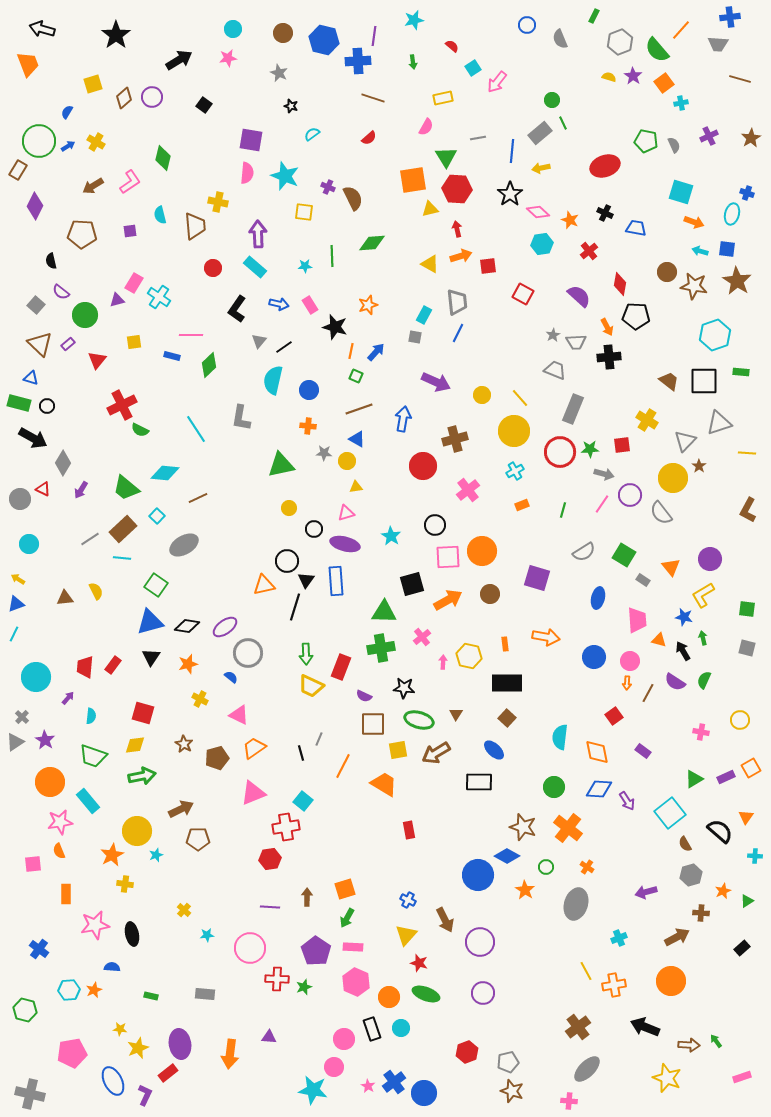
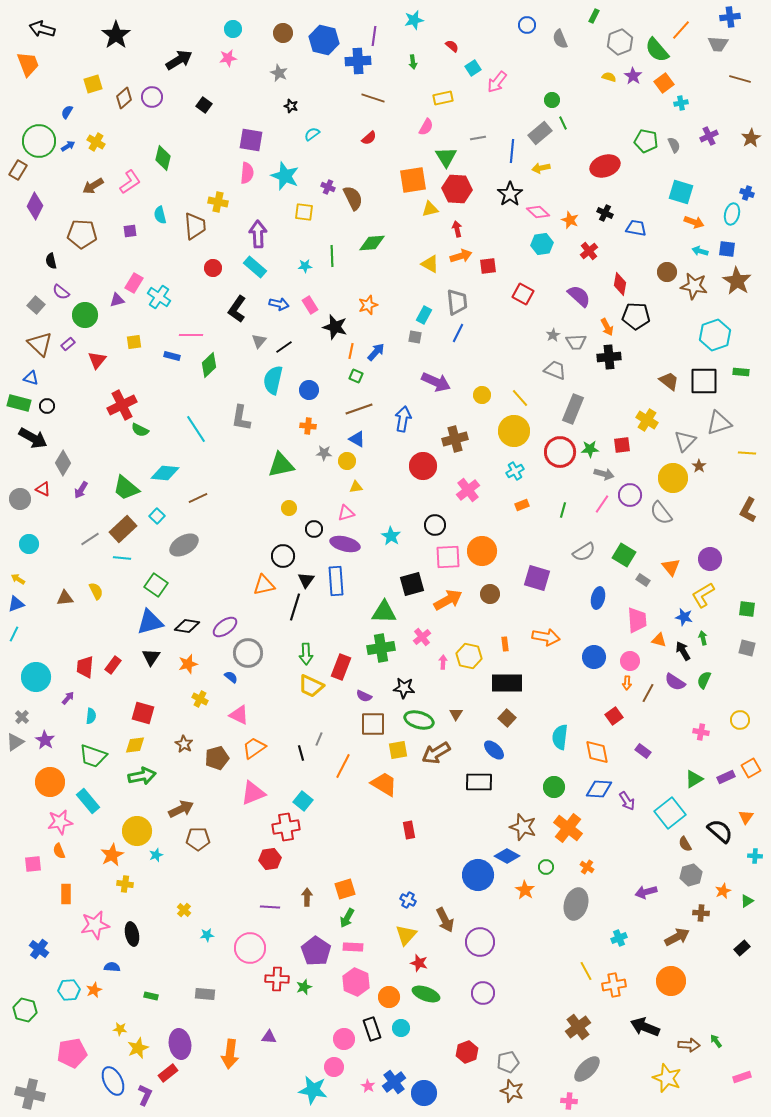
black circle at (287, 561): moved 4 px left, 5 px up
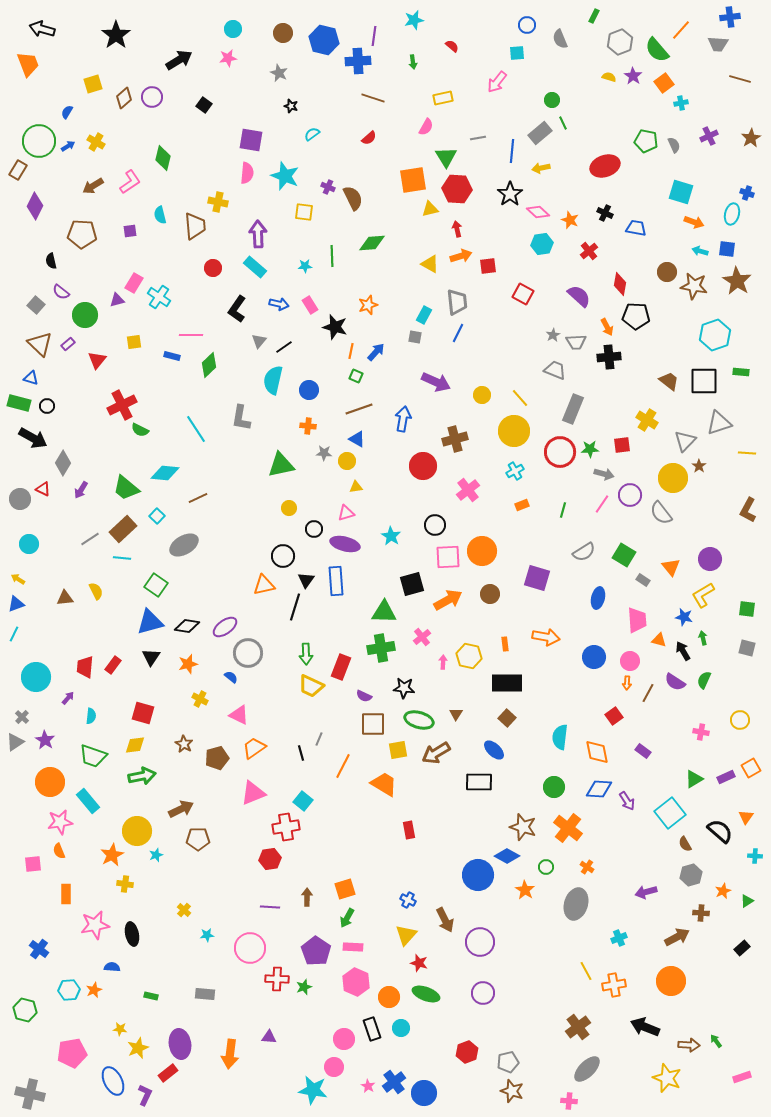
cyan square at (473, 68): moved 44 px right, 15 px up; rotated 28 degrees clockwise
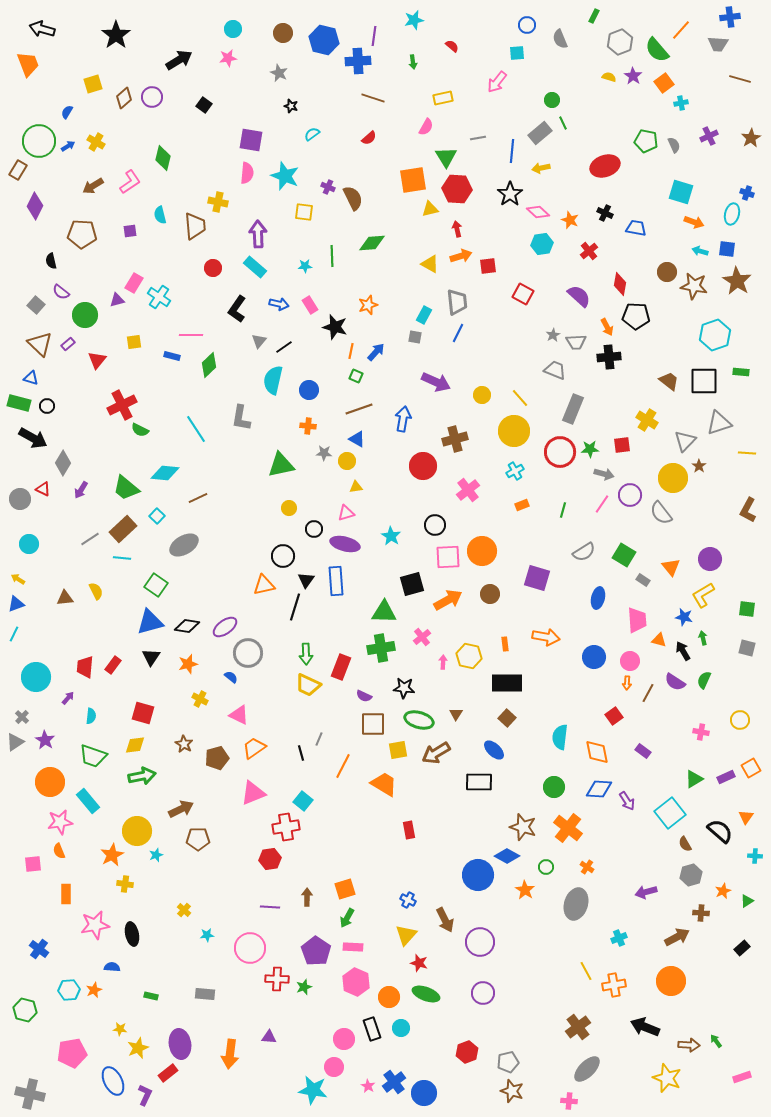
yellow trapezoid at (311, 686): moved 3 px left, 1 px up
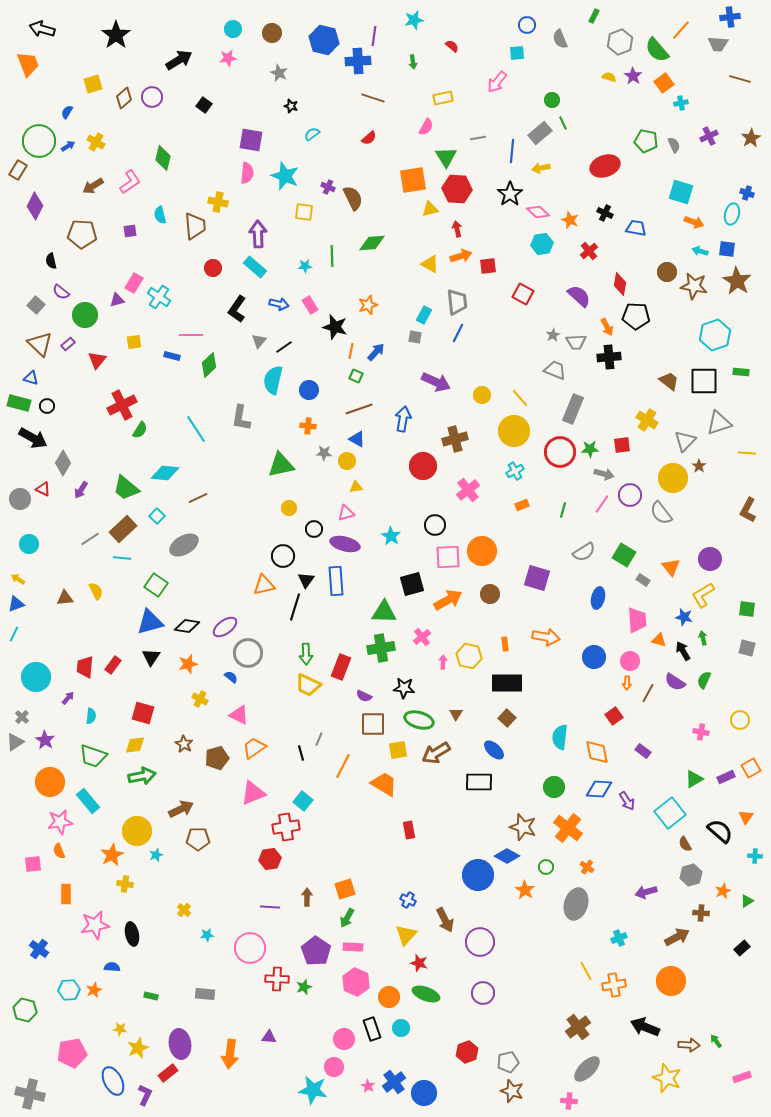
brown circle at (283, 33): moved 11 px left
green semicircle at (140, 430): rotated 84 degrees counterclockwise
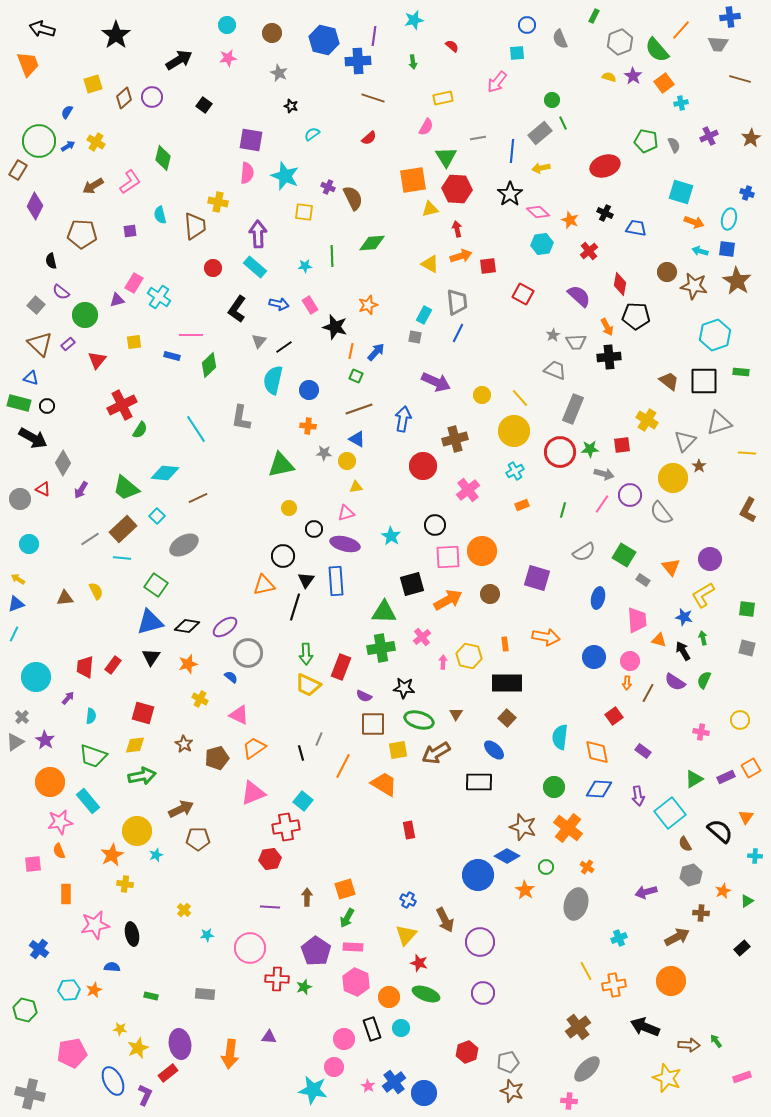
cyan circle at (233, 29): moved 6 px left, 4 px up
cyan ellipse at (732, 214): moved 3 px left, 5 px down
purple arrow at (627, 801): moved 11 px right, 5 px up; rotated 24 degrees clockwise
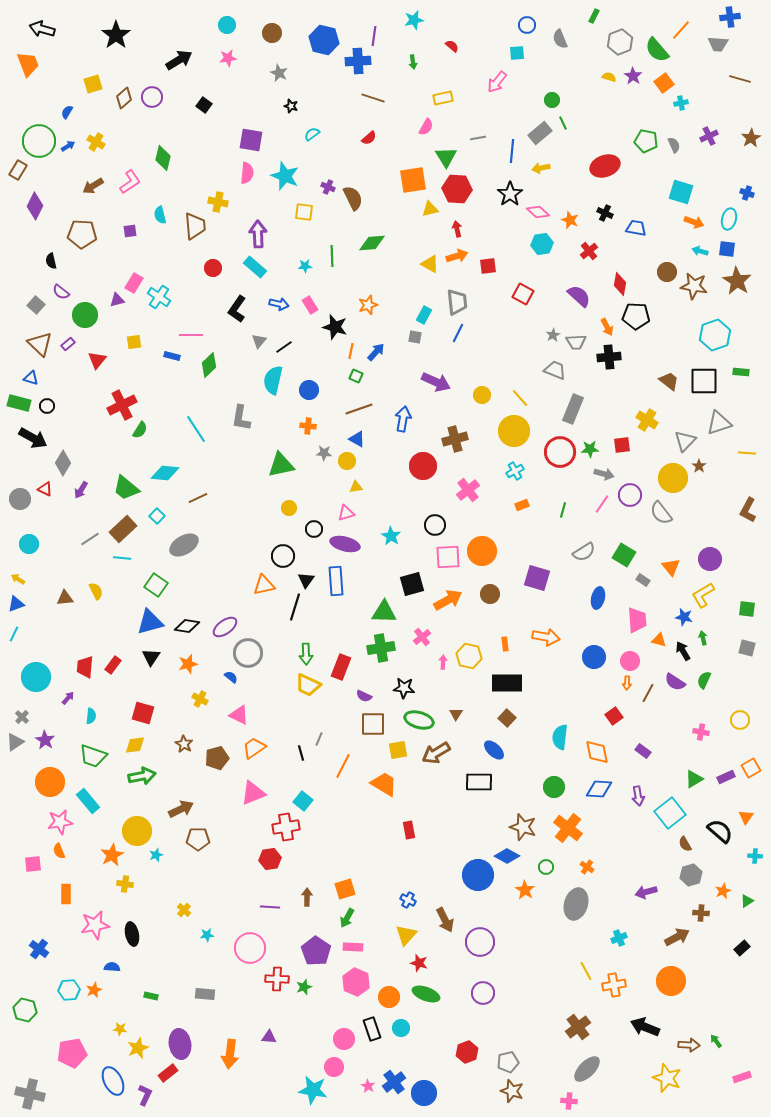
orange arrow at (461, 256): moved 4 px left
red triangle at (43, 489): moved 2 px right
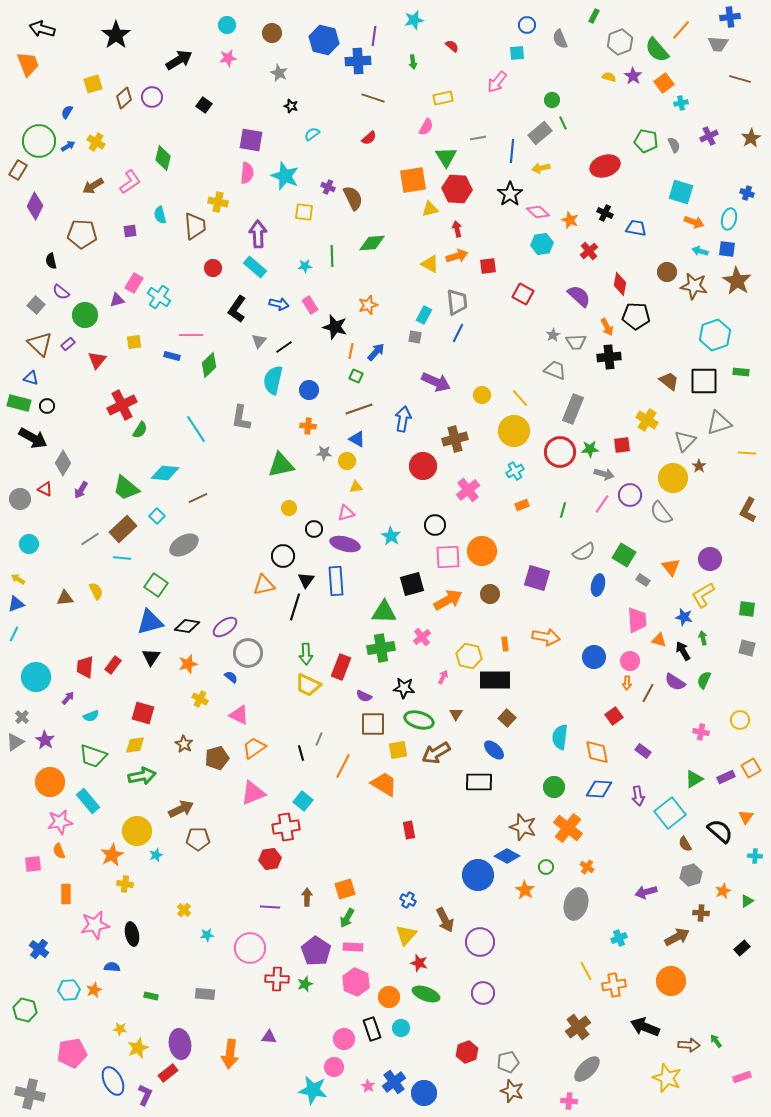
blue ellipse at (598, 598): moved 13 px up
pink arrow at (443, 662): moved 15 px down; rotated 24 degrees clockwise
black rectangle at (507, 683): moved 12 px left, 3 px up
cyan semicircle at (91, 716): rotated 63 degrees clockwise
green star at (304, 987): moved 1 px right, 3 px up
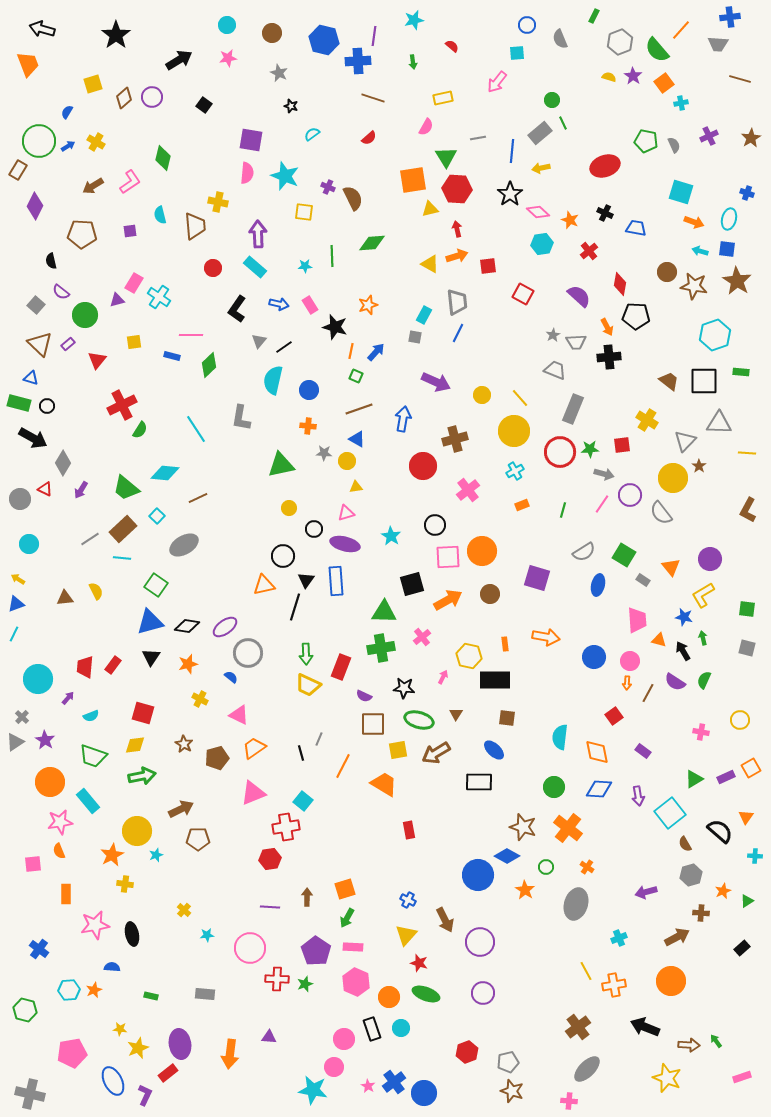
gray triangle at (719, 423): rotated 20 degrees clockwise
cyan circle at (36, 677): moved 2 px right, 2 px down
brown square at (507, 718): rotated 36 degrees counterclockwise
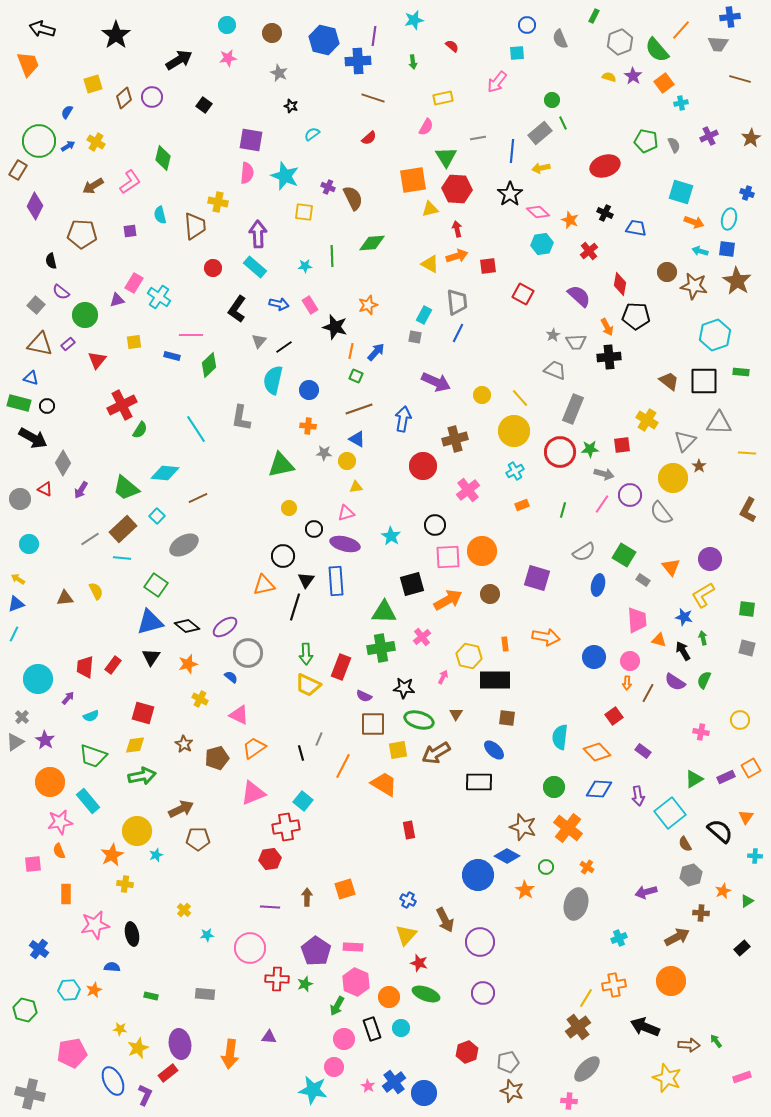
brown triangle at (40, 344): rotated 32 degrees counterclockwise
black diamond at (187, 626): rotated 30 degrees clockwise
orange diamond at (597, 752): rotated 32 degrees counterclockwise
green arrow at (347, 918): moved 10 px left, 88 px down
yellow line at (586, 971): moved 27 px down; rotated 60 degrees clockwise
